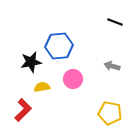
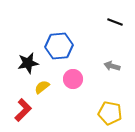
black star: moved 3 px left, 1 px down
yellow semicircle: rotated 28 degrees counterclockwise
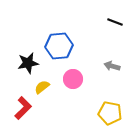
red L-shape: moved 2 px up
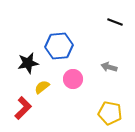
gray arrow: moved 3 px left, 1 px down
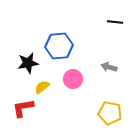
black line: rotated 14 degrees counterclockwise
red L-shape: rotated 145 degrees counterclockwise
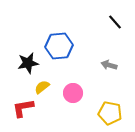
black line: rotated 42 degrees clockwise
gray arrow: moved 2 px up
pink circle: moved 14 px down
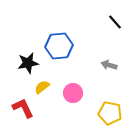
red L-shape: rotated 75 degrees clockwise
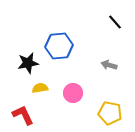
yellow semicircle: moved 2 px left, 1 px down; rotated 28 degrees clockwise
red L-shape: moved 7 px down
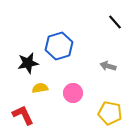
blue hexagon: rotated 12 degrees counterclockwise
gray arrow: moved 1 px left, 1 px down
